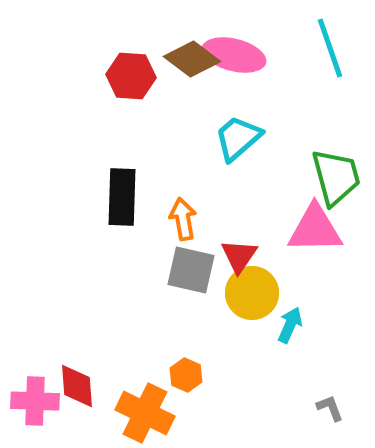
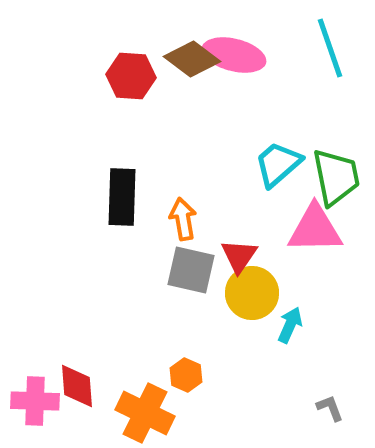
cyan trapezoid: moved 40 px right, 26 px down
green trapezoid: rotated 4 degrees clockwise
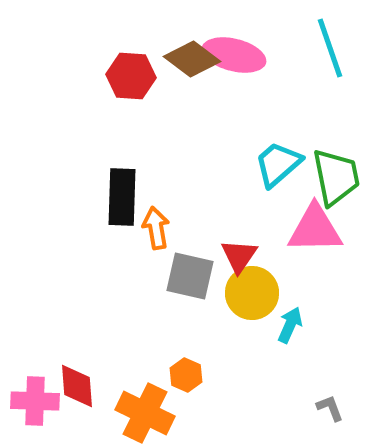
orange arrow: moved 27 px left, 9 px down
gray square: moved 1 px left, 6 px down
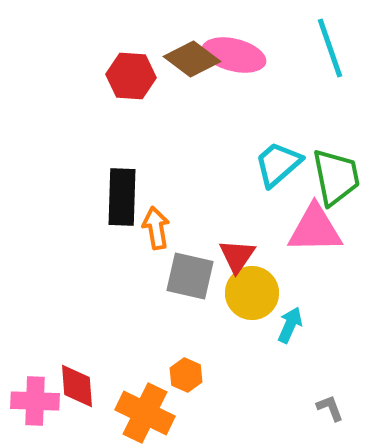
red triangle: moved 2 px left
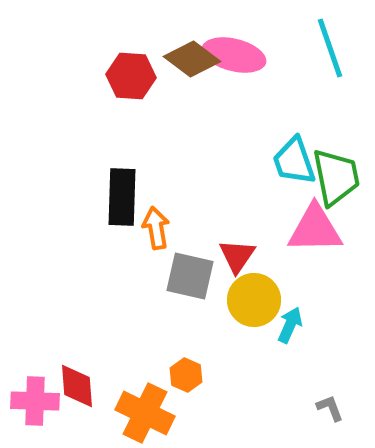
cyan trapezoid: moved 16 px right, 3 px up; rotated 68 degrees counterclockwise
yellow circle: moved 2 px right, 7 px down
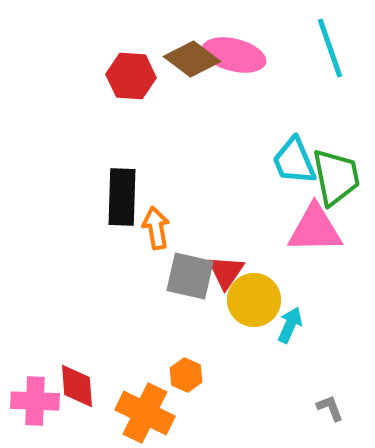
cyan trapezoid: rotated 4 degrees counterclockwise
red triangle: moved 11 px left, 16 px down
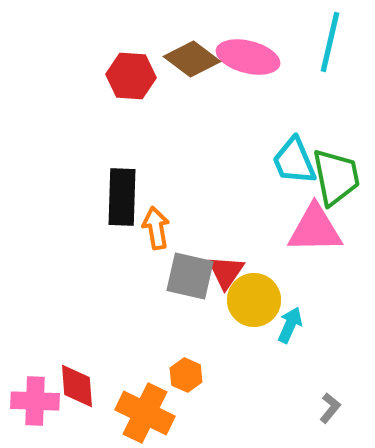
cyan line: moved 6 px up; rotated 32 degrees clockwise
pink ellipse: moved 14 px right, 2 px down
gray L-shape: rotated 60 degrees clockwise
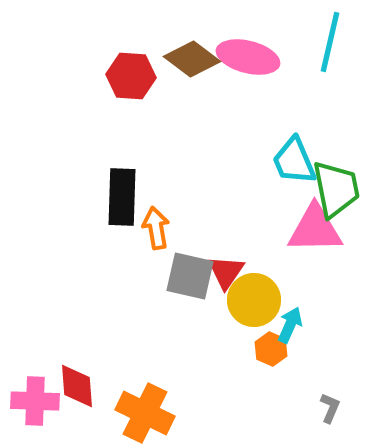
green trapezoid: moved 12 px down
orange hexagon: moved 85 px right, 26 px up
gray L-shape: rotated 16 degrees counterclockwise
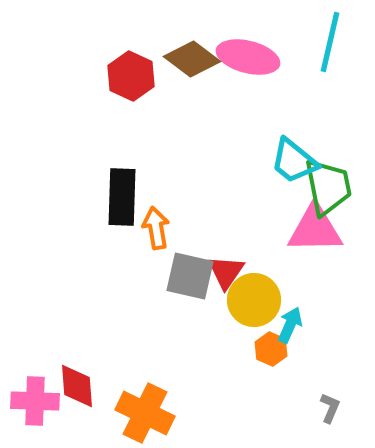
red hexagon: rotated 21 degrees clockwise
cyan trapezoid: rotated 28 degrees counterclockwise
green trapezoid: moved 8 px left, 2 px up
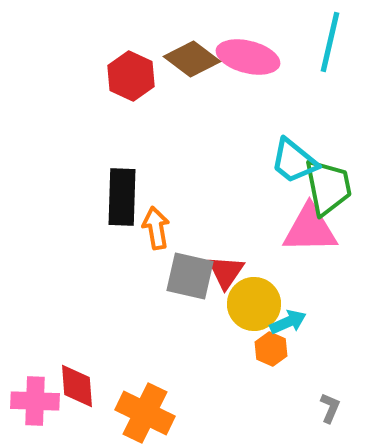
pink triangle: moved 5 px left
yellow circle: moved 4 px down
cyan arrow: moved 2 px left, 3 px up; rotated 42 degrees clockwise
